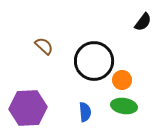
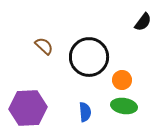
black circle: moved 5 px left, 4 px up
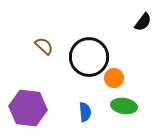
orange circle: moved 8 px left, 2 px up
purple hexagon: rotated 9 degrees clockwise
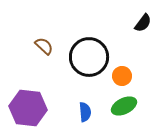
black semicircle: moved 1 px down
orange circle: moved 8 px right, 2 px up
green ellipse: rotated 35 degrees counterclockwise
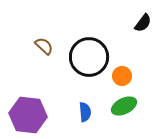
purple hexagon: moved 7 px down
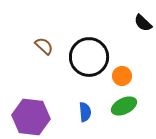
black semicircle: rotated 96 degrees clockwise
purple hexagon: moved 3 px right, 2 px down
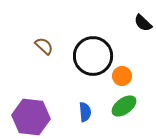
black circle: moved 4 px right, 1 px up
green ellipse: rotated 10 degrees counterclockwise
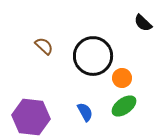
orange circle: moved 2 px down
blue semicircle: rotated 24 degrees counterclockwise
